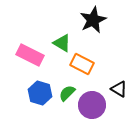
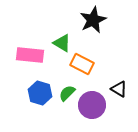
pink rectangle: rotated 20 degrees counterclockwise
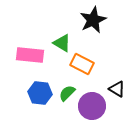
black triangle: moved 2 px left
blue hexagon: rotated 10 degrees counterclockwise
purple circle: moved 1 px down
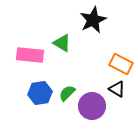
orange rectangle: moved 39 px right
blue hexagon: rotated 15 degrees counterclockwise
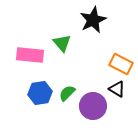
green triangle: rotated 18 degrees clockwise
purple circle: moved 1 px right
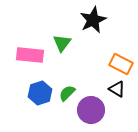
green triangle: rotated 18 degrees clockwise
blue hexagon: rotated 10 degrees counterclockwise
purple circle: moved 2 px left, 4 px down
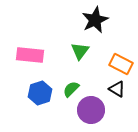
black star: moved 2 px right
green triangle: moved 18 px right, 8 px down
green semicircle: moved 4 px right, 4 px up
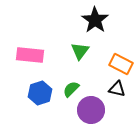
black star: rotated 12 degrees counterclockwise
black triangle: rotated 18 degrees counterclockwise
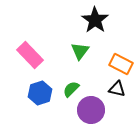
pink rectangle: rotated 40 degrees clockwise
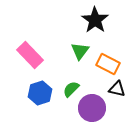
orange rectangle: moved 13 px left
purple circle: moved 1 px right, 2 px up
